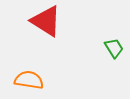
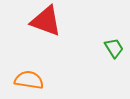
red triangle: rotated 12 degrees counterclockwise
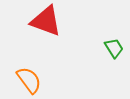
orange semicircle: rotated 44 degrees clockwise
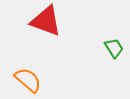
orange semicircle: moved 1 px left; rotated 12 degrees counterclockwise
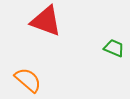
green trapezoid: rotated 35 degrees counterclockwise
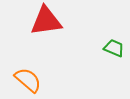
red triangle: rotated 28 degrees counterclockwise
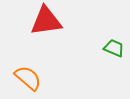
orange semicircle: moved 2 px up
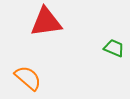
red triangle: moved 1 px down
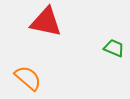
red triangle: rotated 20 degrees clockwise
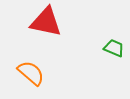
orange semicircle: moved 3 px right, 5 px up
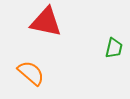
green trapezoid: rotated 80 degrees clockwise
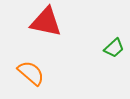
green trapezoid: rotated 35 degrees clockwise
